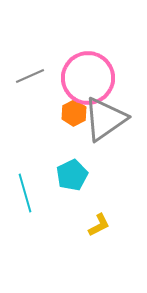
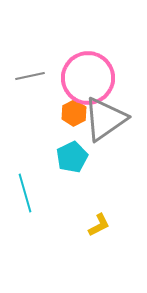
gray line: rotated 12 degrees clockwise
cyan pentagon: moved 18 px up
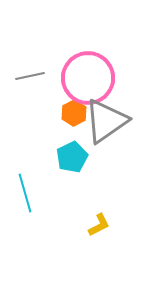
gray triangle: moved 1 px right, 2 px down
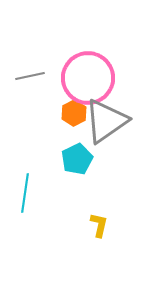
cyan pentagon: moved 5 px right, 2 px down
cyan line: rotated 24 degrees clockwise
yellow L-shape: rotated 50 degrees counterclockwise
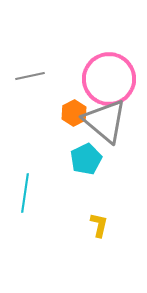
pink circle: moved 21 px right, 1 px down
gray triangle: moved 1 px left; rotated 45 degrees counterclockwise
cyan pentagon: moved 9 px right
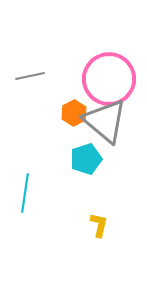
cyan pentagon: rotated 8 degrees clockwise
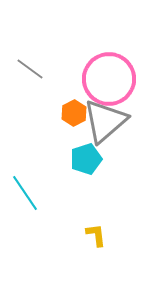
gray line: moved 7 px up; rotated 48 degrees clockwise
gray triangle: rotated 39 degrees clockwise
cyan line: rotated 42 degrees counterclockwise
yellow L-shape: moved 3 px left, 10 px down; rotated 20 degrees counterclockwise
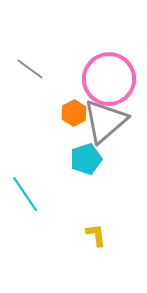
cyan line: moved 1 px down
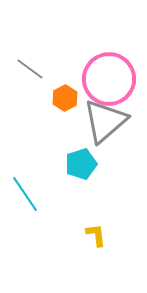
orange hexagon: moved 9 px left, 15 px up
cyan pentagon: moved 5 px left, 5 px down
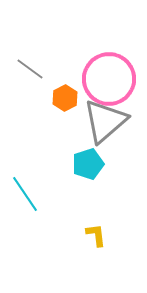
cyan pentagon: moved 7 px right
